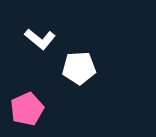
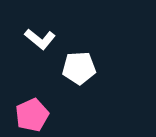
pink pentagon: moved 5 px right, 6 px down
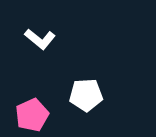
white pentagon: moved 7 px right, 27 px down
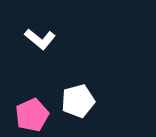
white pentagon: moved 8 px left, 6 px down; rotated 12 degrees counterclockwise
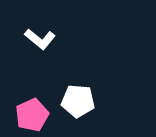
white pentagon: rotated 20 degrees clockwise
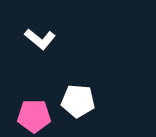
pink pentagon: moved 2 px right, 1 px down; rotated 24 degrees clockwise
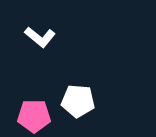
white L-shape: moved 2 px up
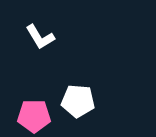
white L-shape: rotated 20 degrees clockwise
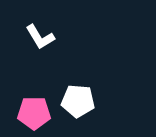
pink pentagon: moved 3 px up
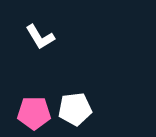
white pentagon: moved 3 px left, 8 px down; rotated 12 degrees counterclockwise
